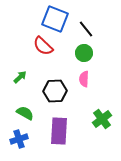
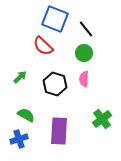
black hexagon: moved 7 px up; rotated 20 degrees clockwise
green semicircle: moved 1 px right, 2 px down
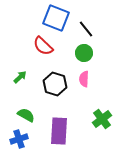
blue square: moved 1 px right, 1 px up
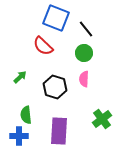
black hexagon: moved 3 px down
green semicircle: rotated 126 degrees counterclockwise
blue cross: moved 3 px up; rotated 18 degrees clockwise
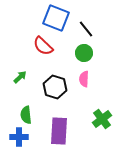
blue cross: moved 1 px down
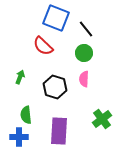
green arrow: rotated 24 degrees counterclockwise
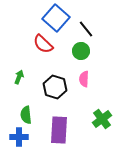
blue square: rotated 20 degrees clockwise
red semicircle: moved 2 px up
green circle: moved 3 px left, 2 px up
green arrow: moved 1 px left
purple rectangle: moved 1 px up
